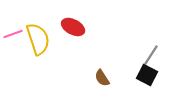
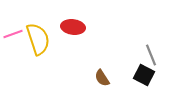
red ellipse: rotated 20 degrees counterclockwise
gray line: rotated 55 degrees counterclockwise
black square: moved 3 px left
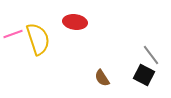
red ellipse: moved 2 px right, 5 px up
gray line: rotated 15 degrees counterclockwise
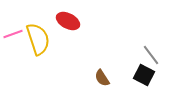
red ellipse: moved 7 px left, 1 px up; rotated 20 degrees clockwise
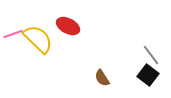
red ellipse: moved 5 px down
yellow semicircle: rotated 28 degrees counterclockwise
black square: moved 4 px right; rotated 10 degrees clockwise
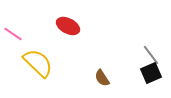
pink line: rotated 54 degrees clockwise
yellow semicircle: moved 24 px down
black square: moved 3 px right, 2 px up; rotated 30 degrees clockwise
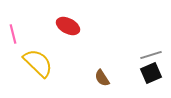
pink line: rotated 42 degrees clockwise
gray line: rotated 70 degrees counterclockwise
